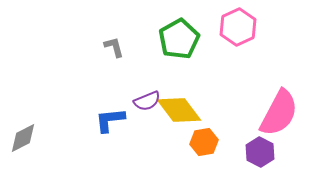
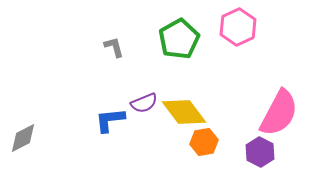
purple semicircle: moved 3 px left, 2 px down
yellow diamond: moved 5 px right, 2 px down
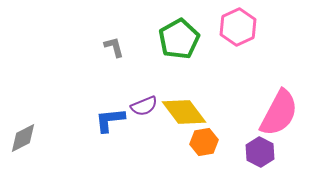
purple semicircle: moved 3 px down
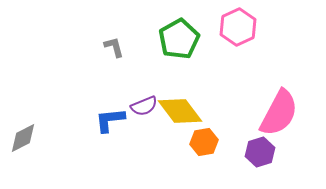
yellow diamond: moved 4 px left, 1 px up
purple hexagon: rotated 16 degrees clockwise
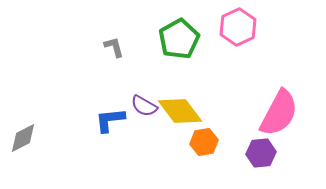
purple semicircle: rotated 52 degrees clockwise
purple hexagon: moved 1 px right, 1 px down; rotated 12 degrees clockwise
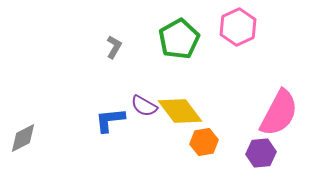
gray L-shape: rotated 45 degrees clockwise
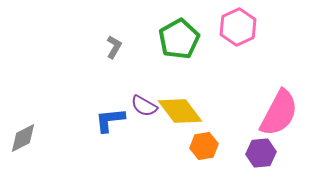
orange hexagon: moved 4 px down
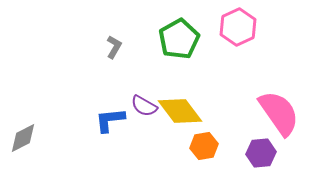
pink semicircle: rotated 63 degrees counterclockwise
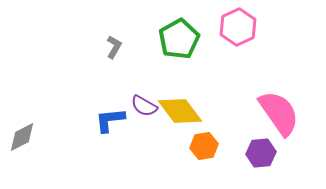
gray diamond: moved 1 px left, 1 px up
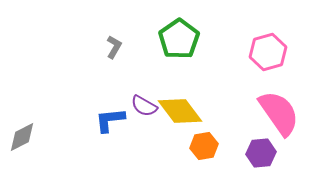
pink hexagon: moved 30 px right, 25 px down; rotated 9 degrees clockwise
green pentagon: rotated 6 degrees counterclockwise
